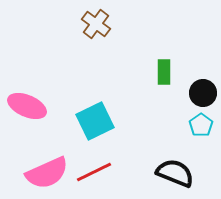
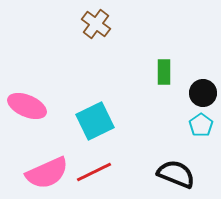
black semicircle: moved 1 px right, 1 px down
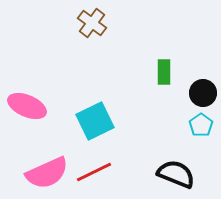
brown cross: moved 4 px left, 1 px up
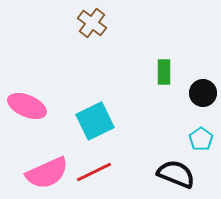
cyan pentagon: moved 14 px down
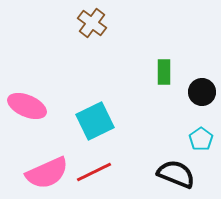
black circle: moved 1 px left, 1 px up
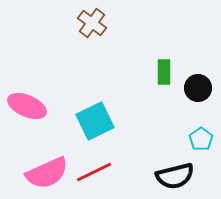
black circle: moved 4 px left, 4 px up
black semicircle: moved 1 px left, 2 px down; rotated 144 degrees clockwise
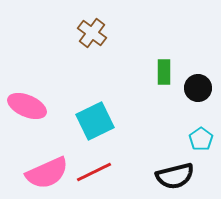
brown cross: moved 10 px down
